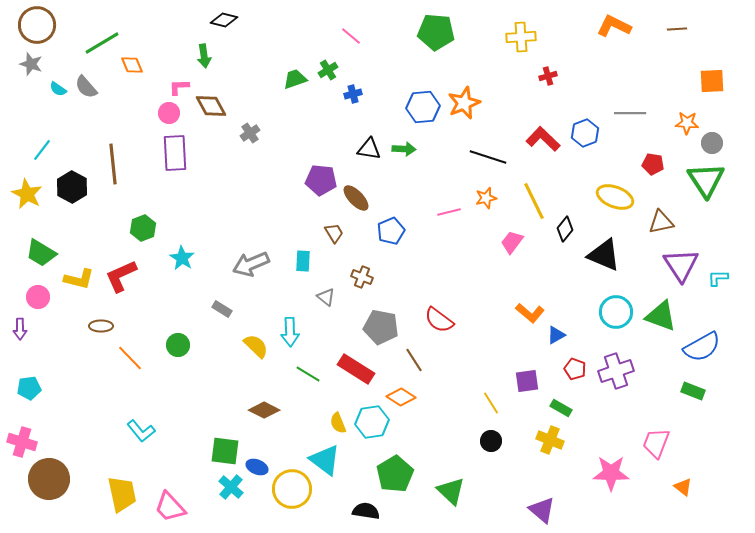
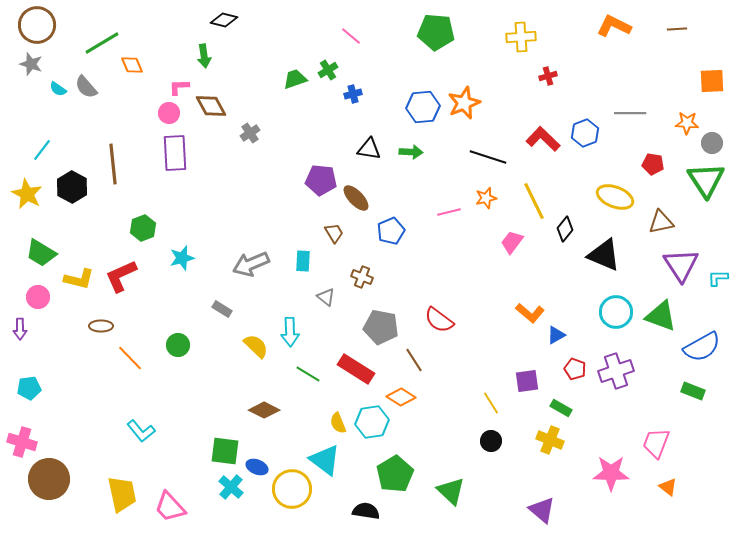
green arrow at (404, 149): moved 7 px right, 3 px down
cyan star at (182, 258): rotated 25 degrees clockwise
orange triangle at (683, 487): moved 15 px left
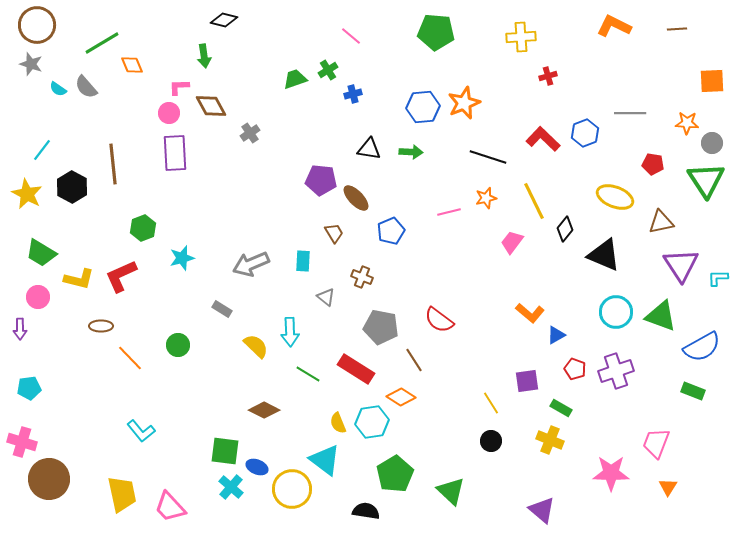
orange triangle at (668, 487): rotated 24 degrees clockwise
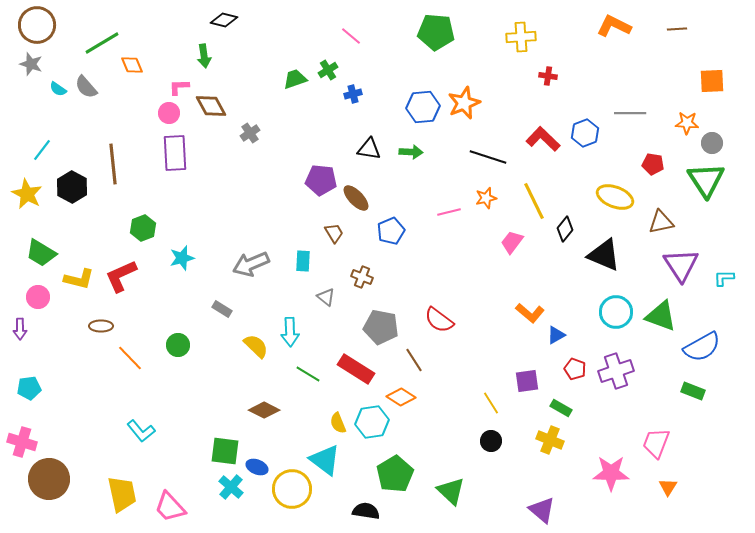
red cross at (548, 76): rotated 24 degrees clockwise
cyan L-shape at (718, 278): moved 6 px right
